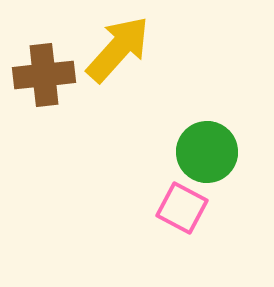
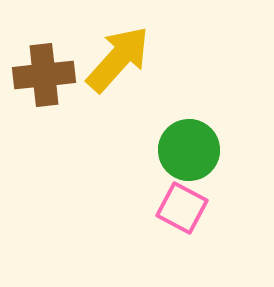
yellow arrow: moved 10 px down
green circle: moved 18 px left, 2 px up
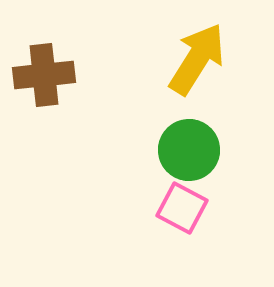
yellow arrow: moved 79 px right; rotated 10 degrees counterclockwise
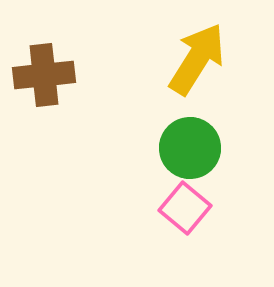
green circle: moved 1 px right, 2 px up
pink square: moved 3 px right; rotated 12 degrees clockwise
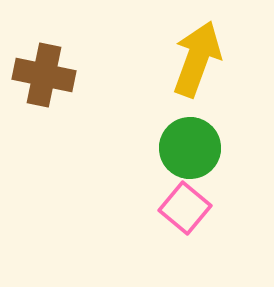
yellow arrow: rotated 12 degrees counterclockwise
brown cross: rotated 18 degrees clockwise
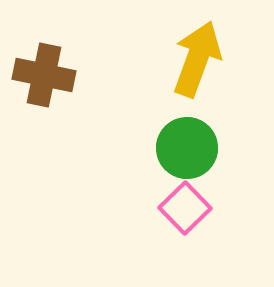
green circle: moved 3 px left
pink square: rotated 6 degrees clockwise
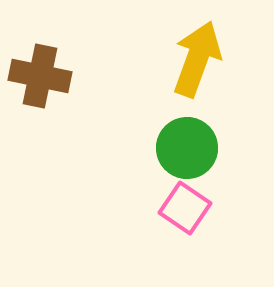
brown cross: moved 4 px left, 1 px down
pink square: rotated 12 degrees counterclockwise
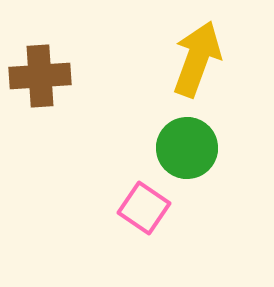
brown cross: rotated 16 degrees counterclockwise
pink square: moved 41 px left
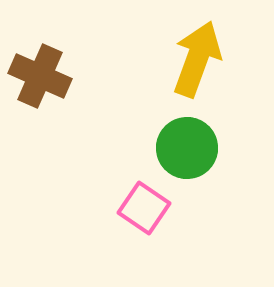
brown cross: rotated 28 degrees clockwise
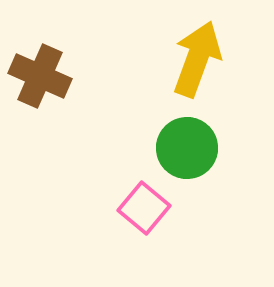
pink square: rotated 6 degrees clockwise
